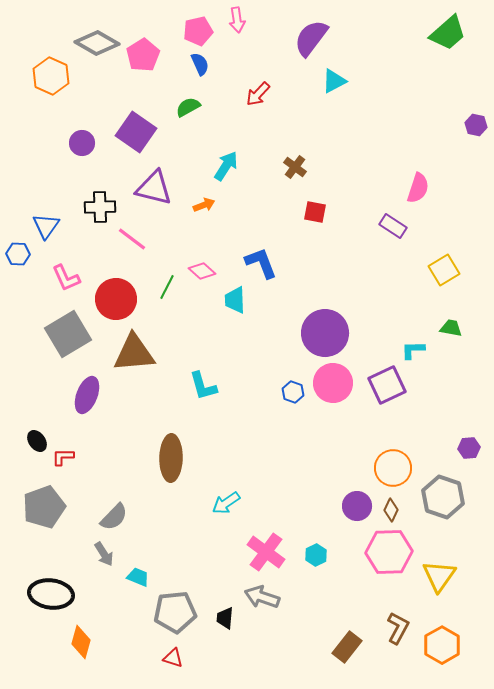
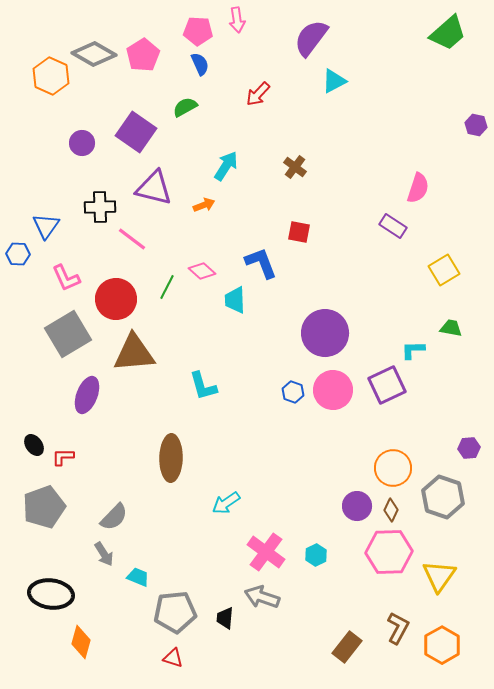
pink pentagon at (198, 31): rotated 16 degrees clockwise
gray diamond at (97, 43): moved 3 px left, 11 px down
green semicircle at (188, 107): moved 3 px left
red square at (315, 212): moved 16 px left, 20 px down
pink circle at (333, 383): moved 7 px down
black ellipse at (37, 441): moved 3 px left, 4 px down
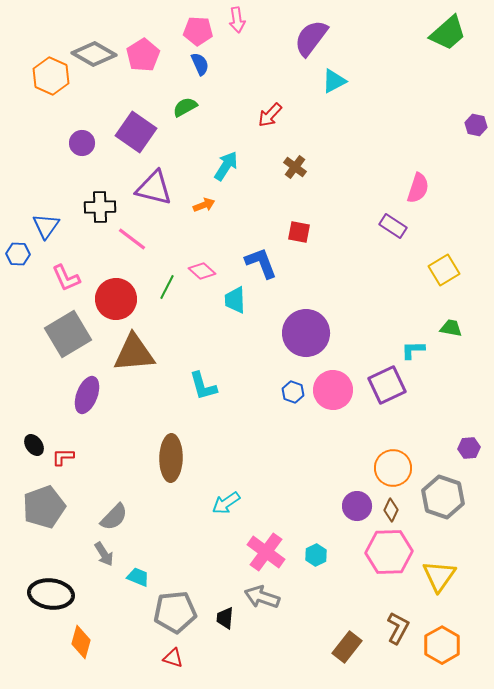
red arrow at (258, 94): moved 12 px right, 21 px down
purple circle at (325, 333): moved 19 px left
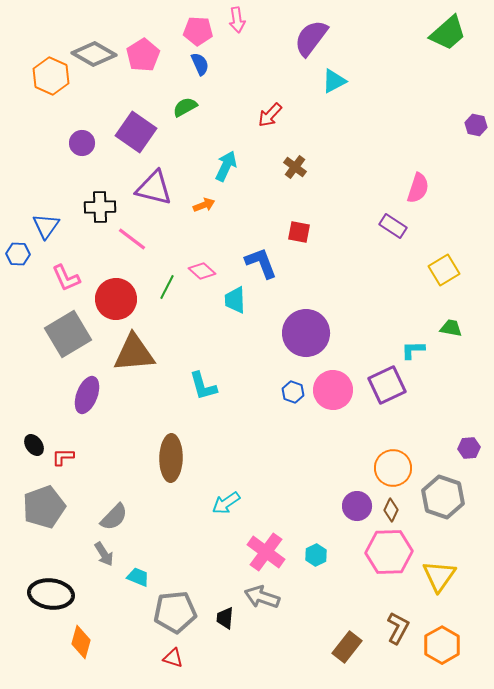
cyan arrow at (226, 166): rotated 8 degrees counterclockwise
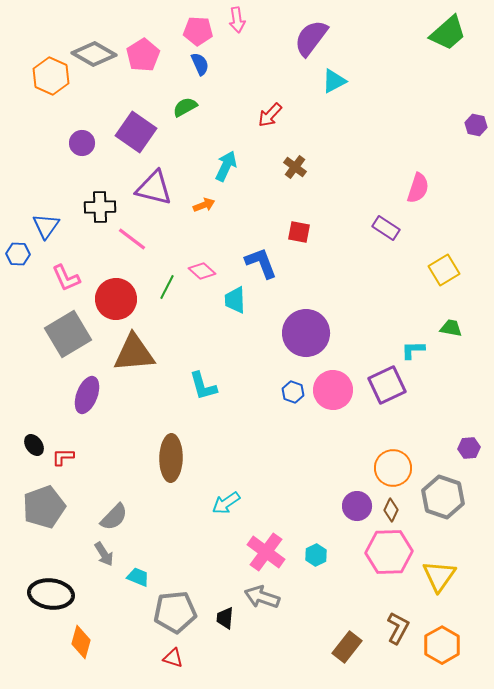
purple rectangle at (393, 226): moved 7 px left, 2 px down
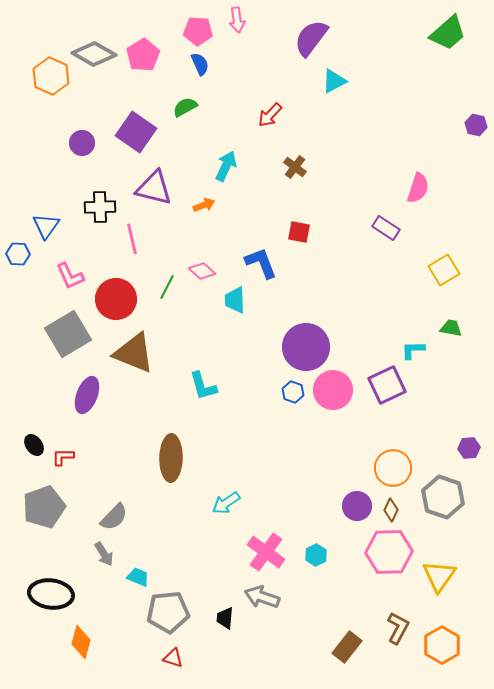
pink line at (132, 239): rotated 40 degrees clockwise
pink L-shape at (66, 278): moved 4 px right, 2 px up
purple circle at (306, 333): moved 14 px down
brown triangle at (134, 353): rotated 27 degrees clockwise
gray pentagon at (175, 612): moved 7 px left
